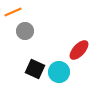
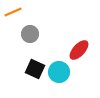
gray circle: moved 5 px right, 3 px down
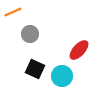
cyan circle: moved 3 px right, 4 px down
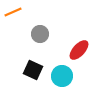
gray circle: moved 10 px right
black square: moved 2 px left, 1 px down
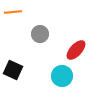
orange line: rotated 18 degrees clockwise
red ellipse: moved 3 px left
black square: moved 20 px left
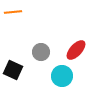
gray circle: moved 1 px right, 18 px down
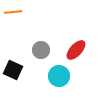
gray circle: moved 2 px up
cyan circle: moved 3 px left
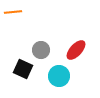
black square: moved 10 px right, 1 px up
